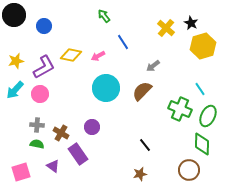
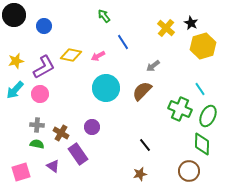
brown circle: moved 1 px down
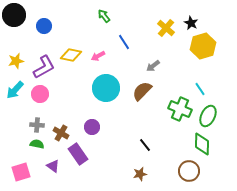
blue line: moved 1 px right
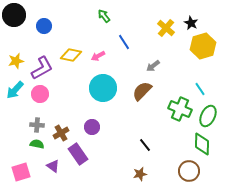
purple L-shape: moved 2 px left, 1 px down
cyan circle: moved 3 px left
brown cross: rotated 28 degrees clockwise
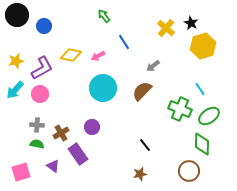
black circle: moved 3 px right
green ellipse: moved 1 px right; rotated 30 degrees clockwise
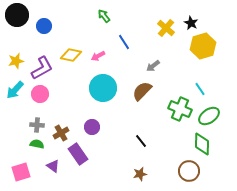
black line: moved 4 px left, 4 px up
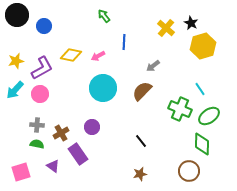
blue line: rotated 35 degrees clockwise
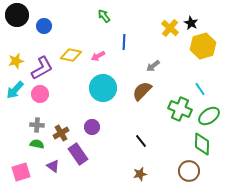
yellow cross: moved 4 px right
